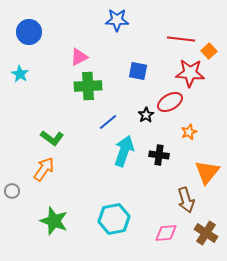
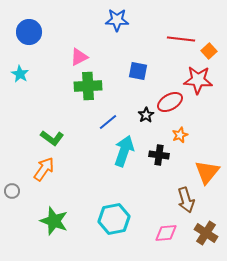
red star: moved 8 px right, 7 px down
orange star: moved 9 px left, 3 px down
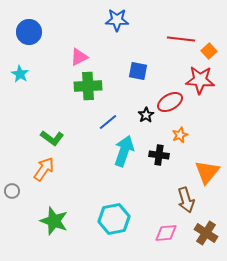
red star: moved 2 px right
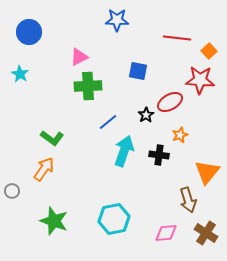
red line: moved 4 px left, 1 px up
brown arrow: moved 2 px right
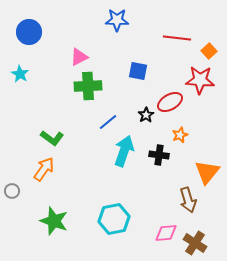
brown cross: moved 11 px left, 10 px down
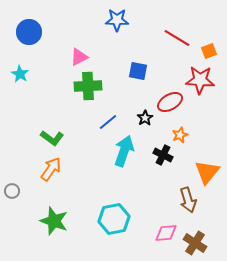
red line: rotated 24 degrees clockwise
orange square: rotated 21 degrees clockwise
black star: moved 1 px left, 3 px down
black cross: moved 4 px right; rotated 18 degrees clockwise
orange arrow: moved 7 px right
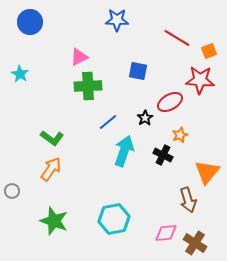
blue circle: moved 1 px right, 10 px up
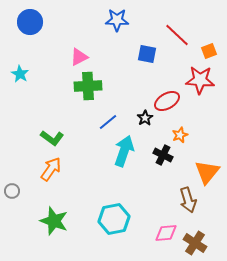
red line: moved 3 px up; rotated 12 degrees clockwise
blue square: moved 9 px right, 17 px up
red ellipse: moved 3 px left, 1 px up
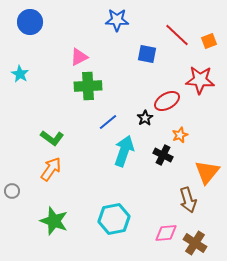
orange square: moved 10 px up
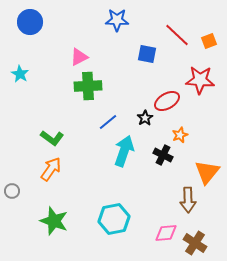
brown arrow: rotated 15 degrees clockwise
